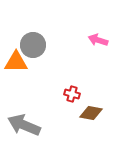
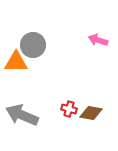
red cross: moved 3 px left, 15 px down
gray arrow: moved 2 px left, 10 px up
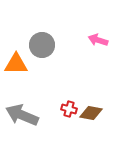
gray circle: moved 9 px right
orange triangle: moved 2 px down
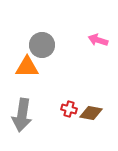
orange triangle: moved 11 px right, 3 px down
gray arrow: rotated 104 degrees counterclockwise
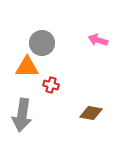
gray circle: moved 2 px up
red cross: moved 18 px left, 24 px up
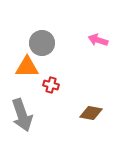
gray arrow: rotated 28 degrees counterclockwise
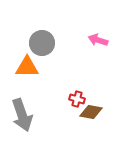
red cross: moved 26 px right, 14 px down
brown diamond: moved 1 px up
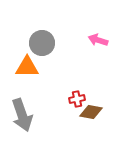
red cross: rotated 28 degrees counterclockwise
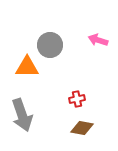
gray circle: moved 8 px right, 2 px down
brown diamond: moved 9 px left, 16 px down
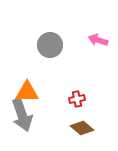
orange triangle: moved 25 px down
brown diamond: rotated 30 degrees clockwise
